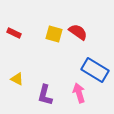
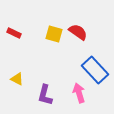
blue rectangle: rotated 16 degrees clockwise
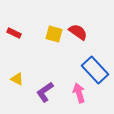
purple L-shape: moved 3 px up; rotated 40 degrees clockwise
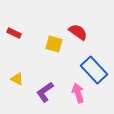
yellow square: moved 10 px down
blue rectangle: moved 1 px left
pink arrow: moved 1 px left
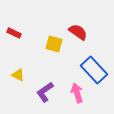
yellow triangle: moved 1 px right, 4 px up
pink arrow: moved 1 px left
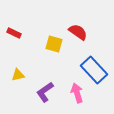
yellow triangle: rotated 40 degrees counterclockwise
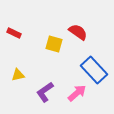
pink arrow: rotated 66 degrees clockwise
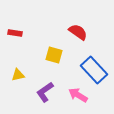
red rectangle: moved 1 px right; rotated 16 degrees counterclockwise
yellow square: moved 11 px down
pink arrow: moved 1 px right, 2 px down; rotated 108 degrees counterclockwise
